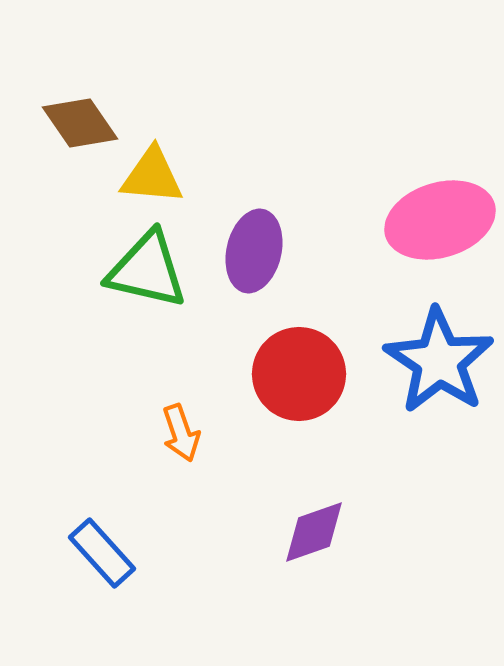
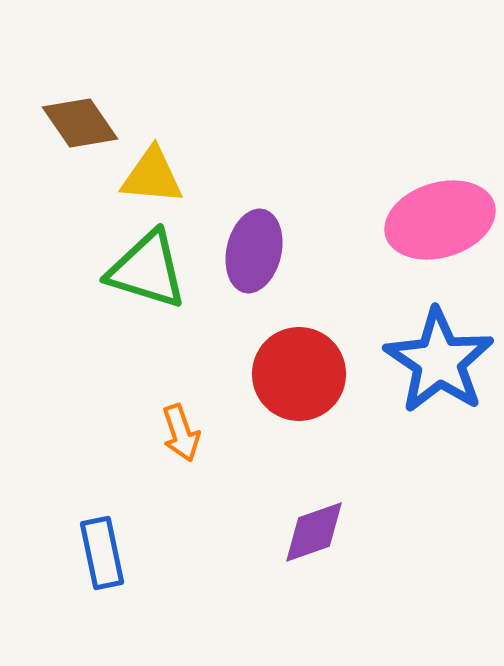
green triangle: rotated 4 degrees clockwise
blue rectangle: rotated 30 degrees clockwise
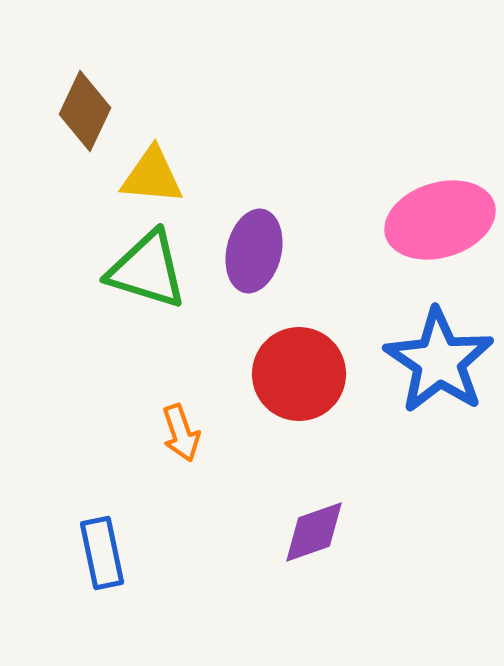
brown diamond: moved 5 px right, 12 px up; rotated 60 degrees clockwise
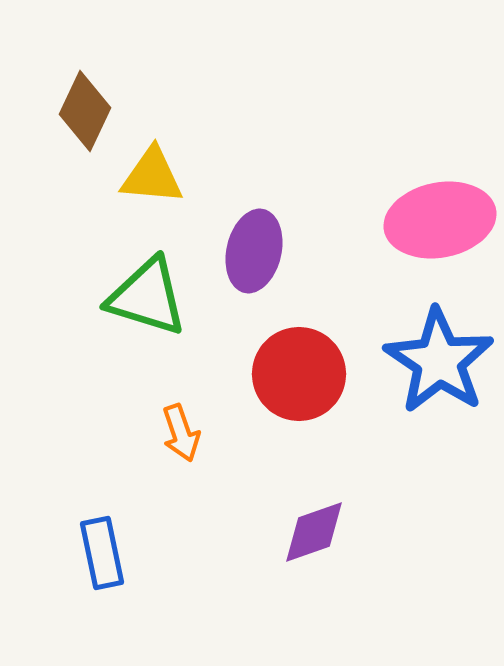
pink ellipse: rotated 6 degrees clockwise
green triangle: moved 27 px down
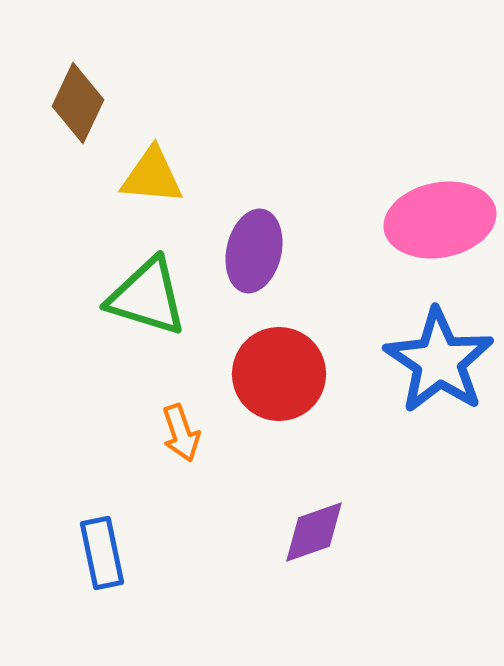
brown diamond: moved 7 px left, 8 px up
red circle: moved 20 px left
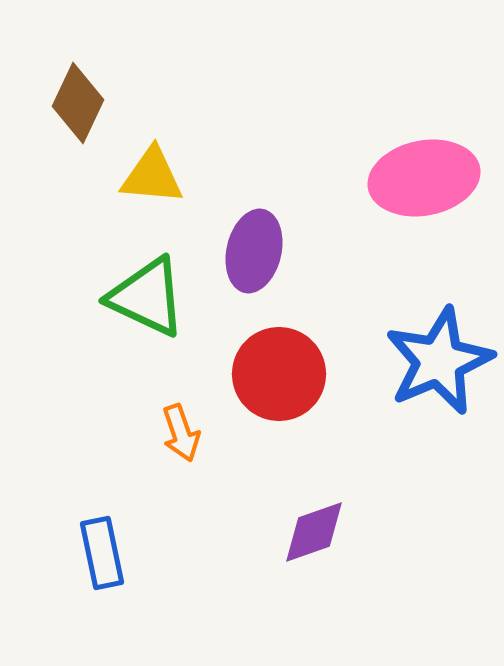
pink ellipse: moved 16 px left, 42 px up
green triangle: rotated 8 degrees clockwise
blue star: rotated 15 degrees clockwise
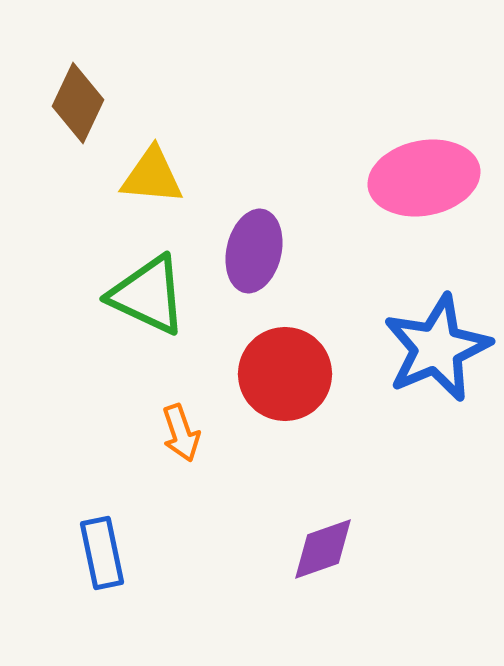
green triangle: moved 1 px right, 2 px up
blue star: moved 2 px left, 13 px up
red circle: moved 6 px right
purple diamond: moved 9 px right, 17 px down
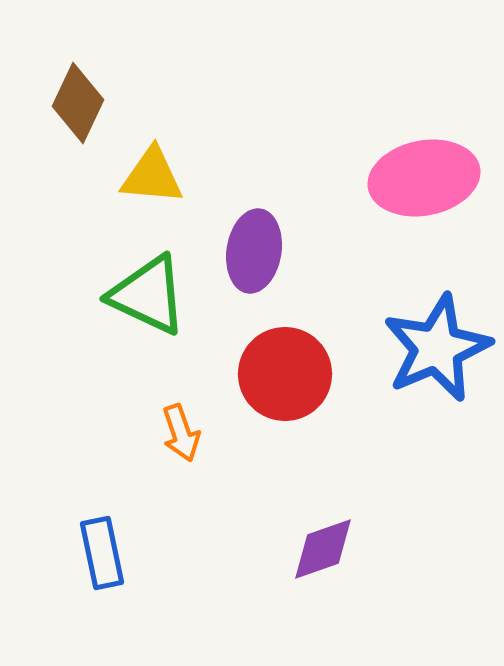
purple ellipse: rotated 4 degrees counterclockwise
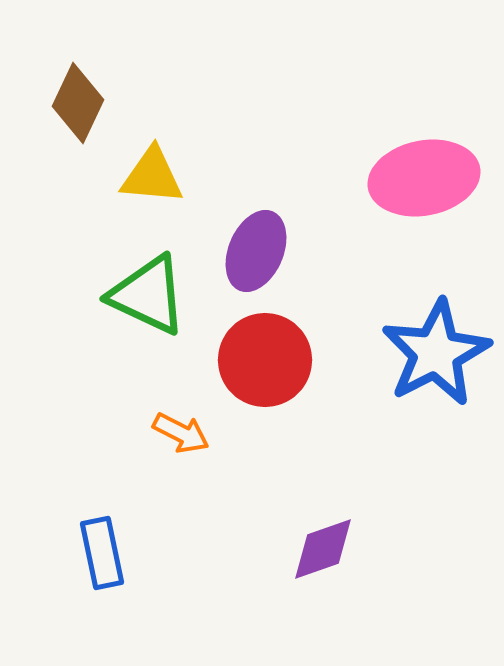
purple ellipse: moved 2 px right; rotated 14 degrees clockwise
blue star: moved 1 px left, 5 px down; rotated 4 degrees counterclockwise
red circle: moved 20 px left, 14 px up
orange arrow: rotated 44 degrees counterclockwise
